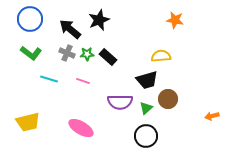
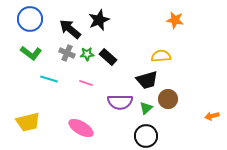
pink line: moved 3 px right, 2 px down
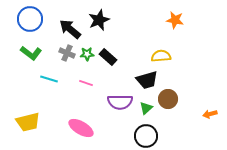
orange arrow: moved 2 px left, 2 px up
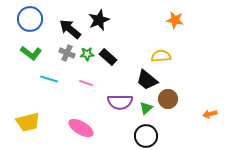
black trapezoid: rotated 55 degrees clockwise
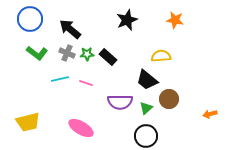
black star: moved 28 px right
green L-shape: moved 6 px right
cyan line: moved 11 px right; rotated 30 degrees counterclockwise
brown circle: moved 1 px right
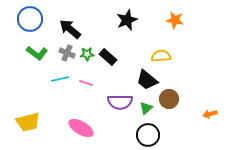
black circle: moved 2 px right, 1 px up
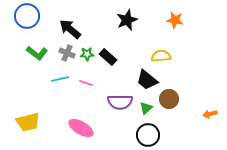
blue circle: moved 3 px left, 3 px up
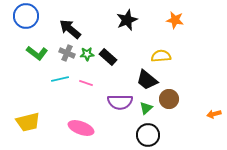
blue circle: moved 1 px left
orange arrow: moved 4 px right
pink ellipse: rotated 10 degrees counterclockwise
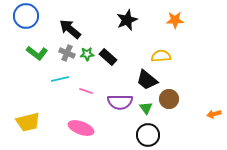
orange star: rotated 12 degrees counterclockwise
pink line: moved 8 px down
green triangle: rotated 24 degrees counterclockwise
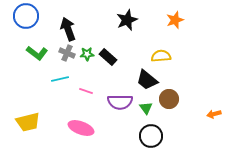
orange star: rotated 18 degrees counterclockwise
black arrow: moved 2 px left; rotated 30 degrees clockwise
black circle: moved 3 px right, 1 px down
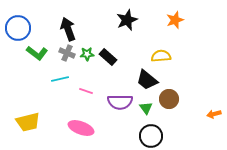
blue circle: moved 8 px left, 12 px down
